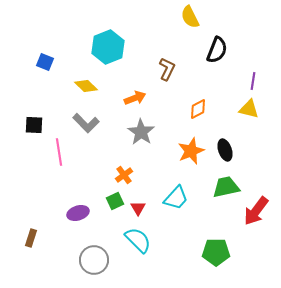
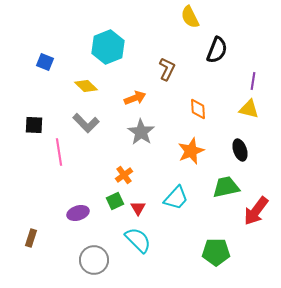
orange diamond: rotated 65 degrees counterclockwise
black ellipse: moved 15 px right
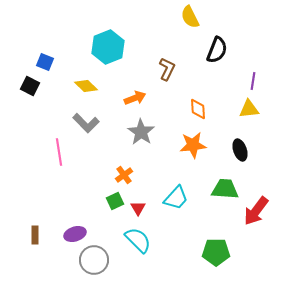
yellow triangle: rotated 20 degrees counterclockwise
black square: moved 4 px left, 39 px up; rotated 24 degrees clockwise
orange star: moved 2 px right, 6 px up; rotated 16 degrees clockwise
green trapezoid: moved 1 px left, 2 px down; rotated 16 degrees clockwise
purple ellipse: moved 3 px left, 21 px down
brown rectangle: moved 4 px right, 3 px up; rotated 18 degrees counterclockwise
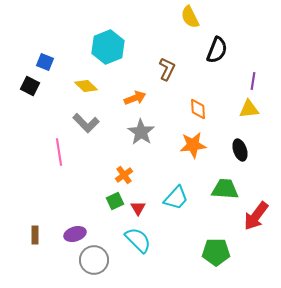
red arrow: moved 5 px down
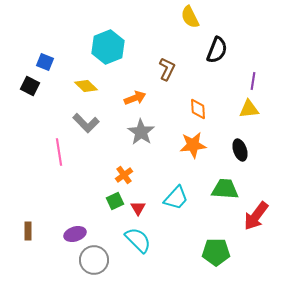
brown rectangle: moved 7 px left, 4 px up
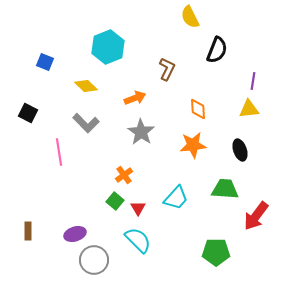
black square: moved 2 px left, 27 px down
green square: rotated 24 degrees counterclockwise
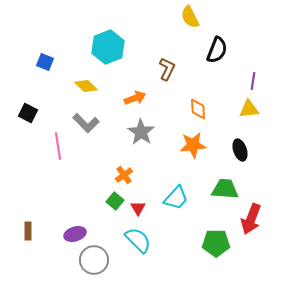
pink line: moved 1 px left, 6 px up
red arrow: moved 5 px left, 3 px down; rotated 16 degrees counterclockwise
green pentagon: moved 9 px up
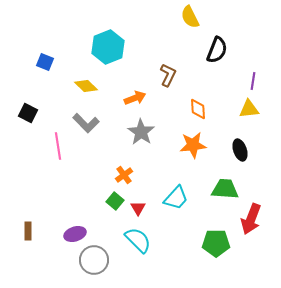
brown L-shape: moved 1 px right, 6 px down
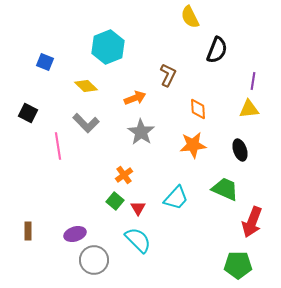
green trapezoid: rotated 20 degrees clockwise
red arrow: moved 1 px right, 3 px down
green pentagon: moved 22 px right, 22 px down
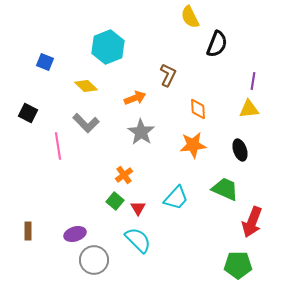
black semicircle: moved 6 px up
